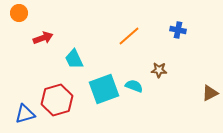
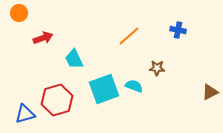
brown star: moved 2 px left, 2 px up
brown triangle: moved 1 px up
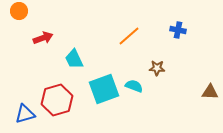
orange circle: moved 2 px up
brown triangle: rotated 30 degrees clockwise
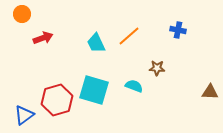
orange circle: moved 3 px right, 3 px down
cyan trapezoid: moved 22 px right, 16 px up
cyan square: moved 10 px left, 1 px down; rotated 36 degrees clockwise
blue triangle: moved 1 px left, 1 px down; rotated 20 degrees counterclockwise
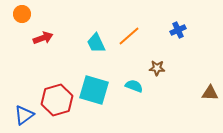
blue cross: rotated 35 degrees counterclockwise
brown triangle: moved 1 px down
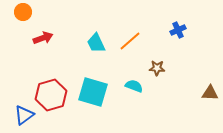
orange circle: moved 1 px right, 2 px up
orange line: moved 1 px right, 5 px down
cyan square: moved 1 px left, 2 px down
red hexagon: moved 6 px left, 5 px up
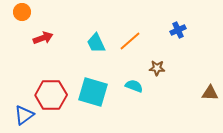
orange circle: moved 1 px left
red hexagon: rotated 16 degrees clockwise
